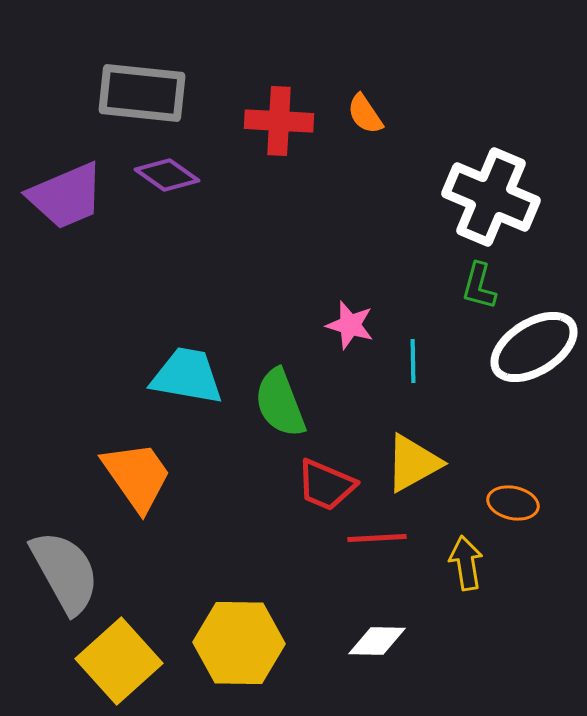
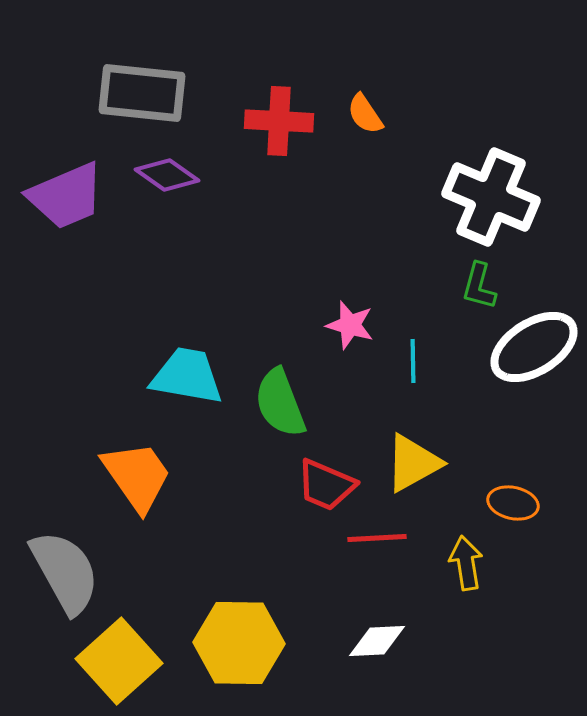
white diamond: rotated 4 degrees counterclockwise
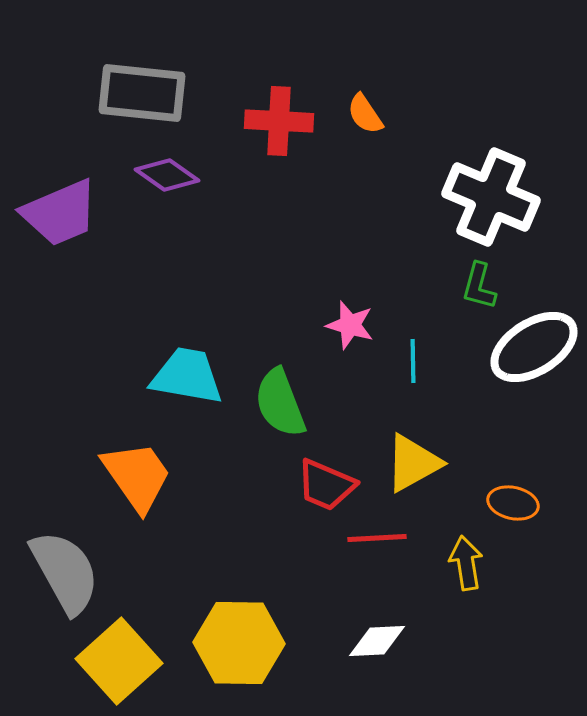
purple trapezoid: moved 6 px left, 17 px down
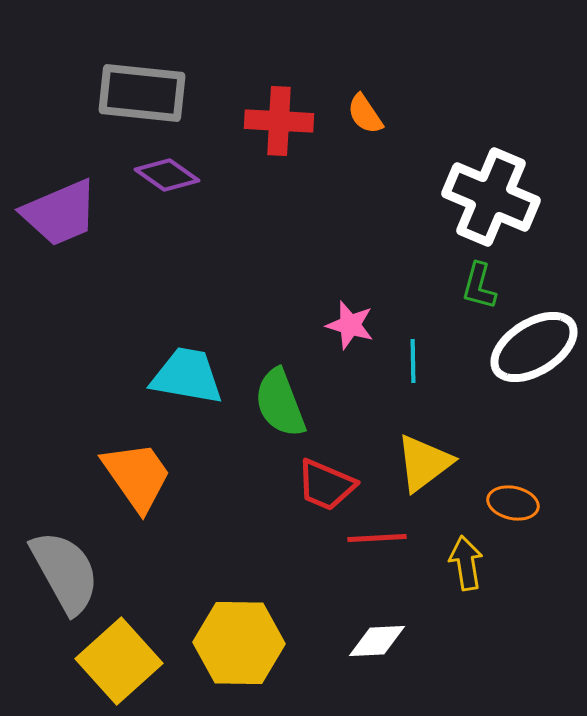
yellow triangle: moved 11 px right; rotated 8 degrees counterclockwise
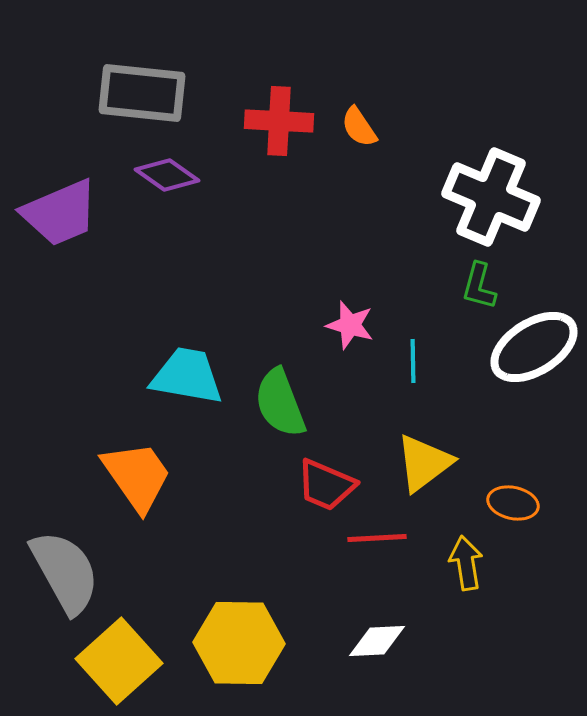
orange semicircle: moved 6 px left, 13 px down
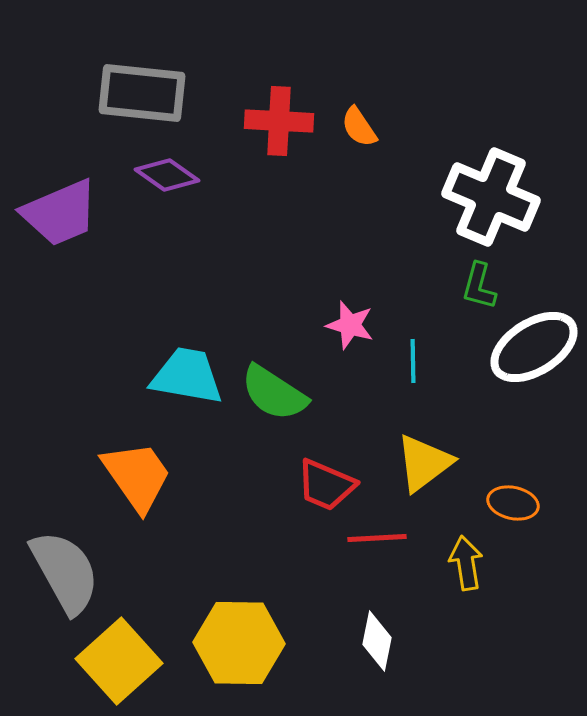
green semicircle: moved 6 px left, 10 px up; rotated 36 degrees counterclockwise
white diamond: rotated 76 degrees counterclockwise
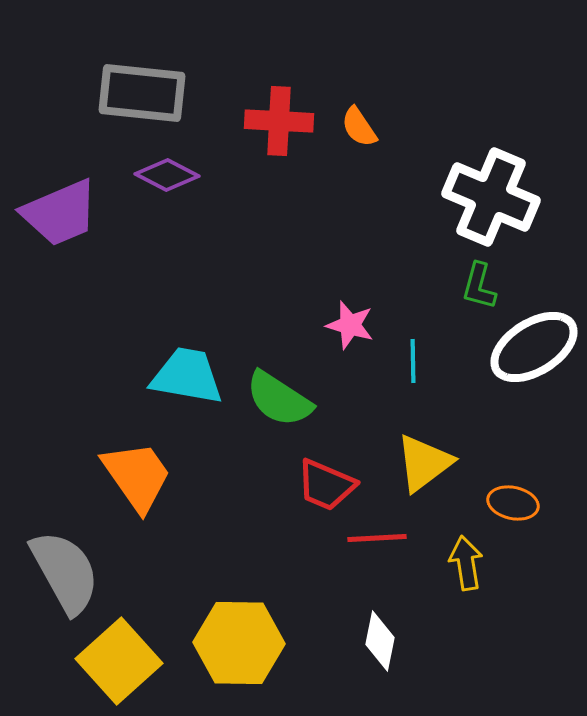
purple diamond: rotated 8 degrees counterclockwise
green semicircle: moved 5 px right, 6 px down
white diamond: moved 3 px right
